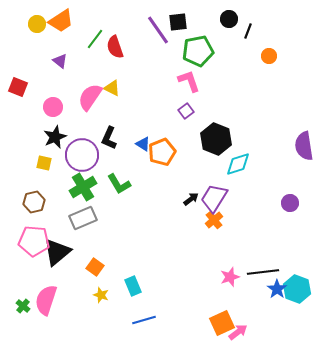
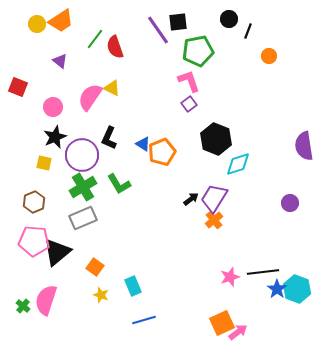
purple square at (186, 111): moved 3 px right, 7 px up
brown hexagon at (34, 202): rotated 10 degrees counterclockwise
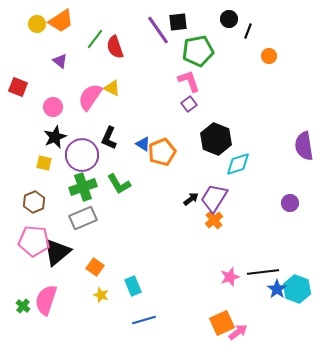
green cross at (83, 187): rotated 12 degrees clockwise
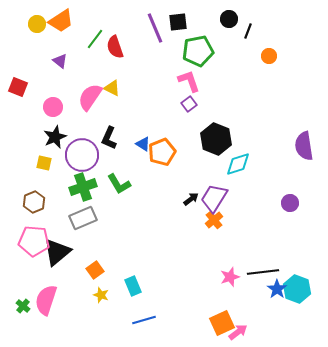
purple line at (158, 30): moved 3 px left, 2 px up; rotated 12 degrees clockwise
orange square at (95, 267): moved 3 px down; rotated 18 degrees clockwise
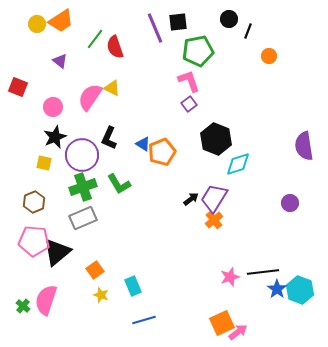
cyan hexagon at (297, 289): moved 3 px right, 1 px down
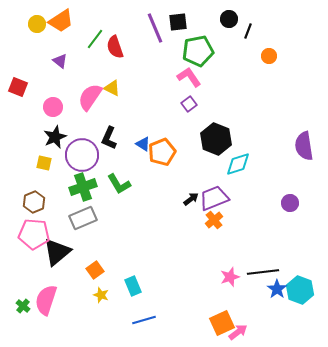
pink L-shape at (189, 81): moved 4 px up; rotated 15 degrees counterclockwise
purple trapezoid at (214, 198): rotated 36 degrees clockwise
pink pentagon at (34, 241): moved 7 px up
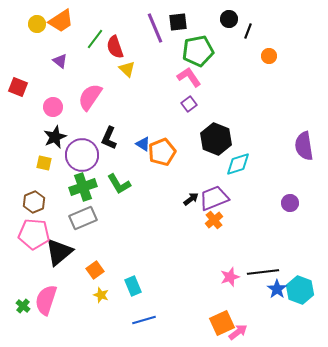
yellow triangle at (112, 88): moved 15 px right, 19 px up; rotated 18 degrees clockwise
black triangle at (57, 252): moved 2 px right
